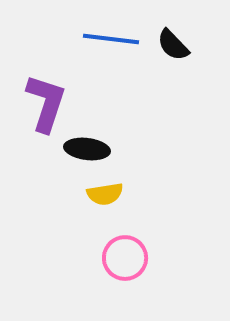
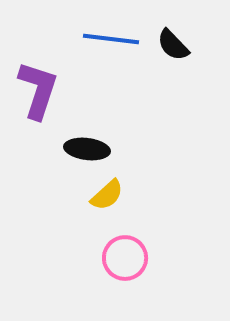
purple L-shape: moved 8 px left, 13 px up
yellow semicircle: moved 2 px right, 1 px down; rotated 33 degrees counterclockwise
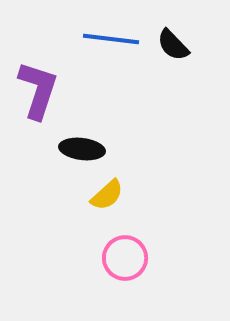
black ellipse: moved 5 px left
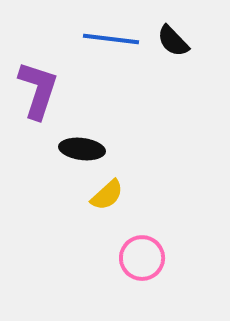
black semicircle: moved 4 px up
pink circle: moved 17 px right
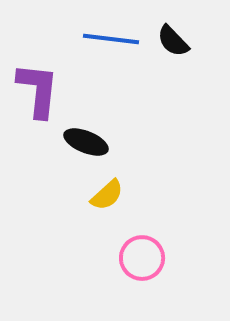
purple L-shape: rotated 12 degrees counterclockwise
black ellipse: moved 4 px right, 7 px up; rotated 15 degrees clockwise
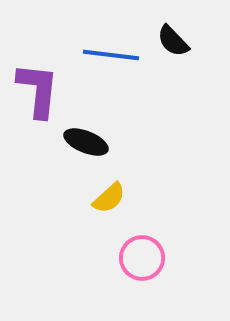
blue line: moved 16 px down
yellow semicircle: moved 2 px right, 3 px down
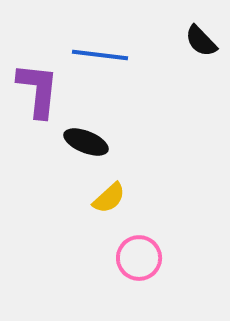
black semicircle: moved 28 px right
blue line: moved 11 px left
pink circle: moved 3 px left
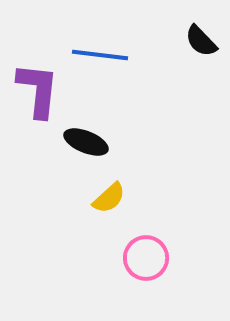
pink circle: moved 7 px right
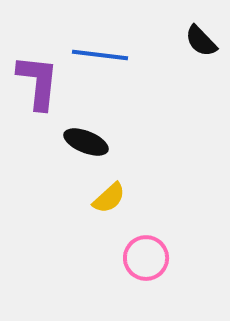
purple L-shape: moved 8 px up
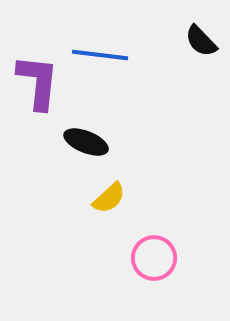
pink circle: moved 8 px right
